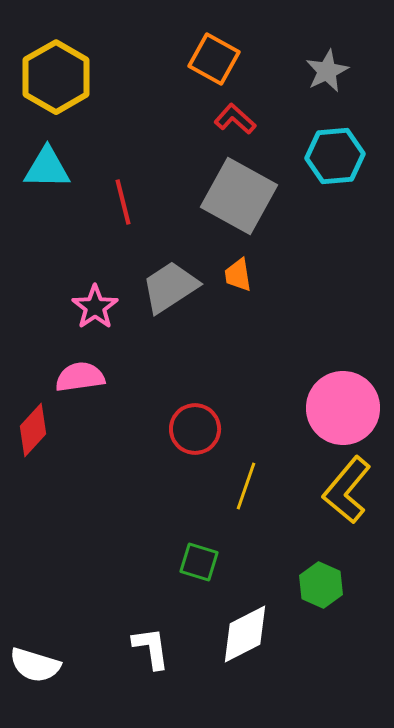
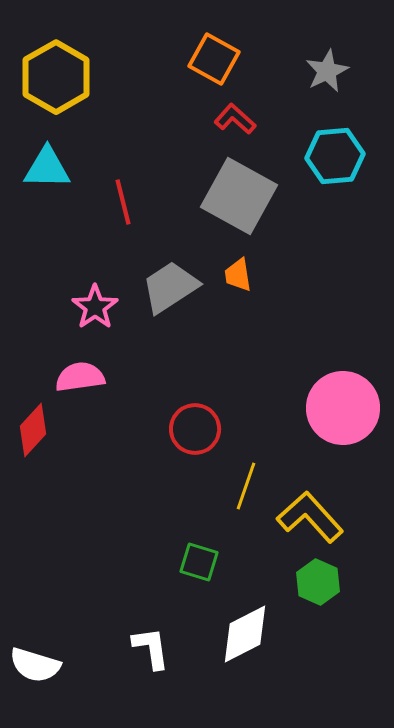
yellow L-shape: moved 37 px left, 27 px down; rotated 98 degrees clockwise
green hexagon: moved 3 px left, 3 px up
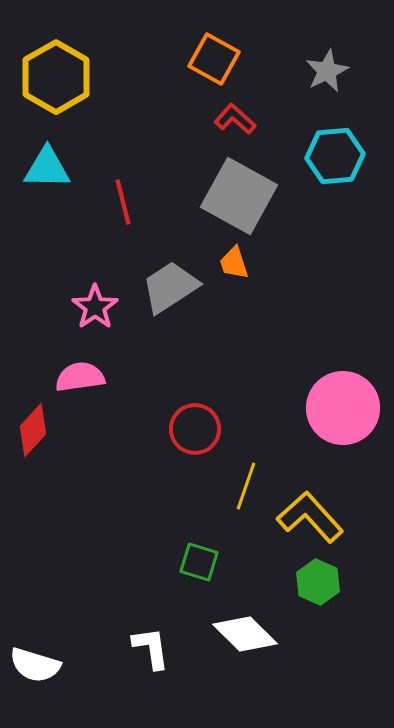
orange trapezoid: moved 4 px left, 12 px up; rotated 9 degrees counterclockwise
white diamond: rotated 72 degrees clockwise
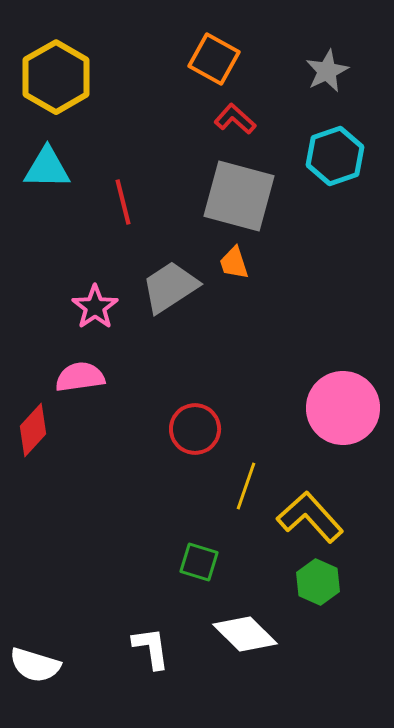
cyan hexagon: rotated 14 degrees counterclockwise
gray square: rotated 14 degrees counterclockwise
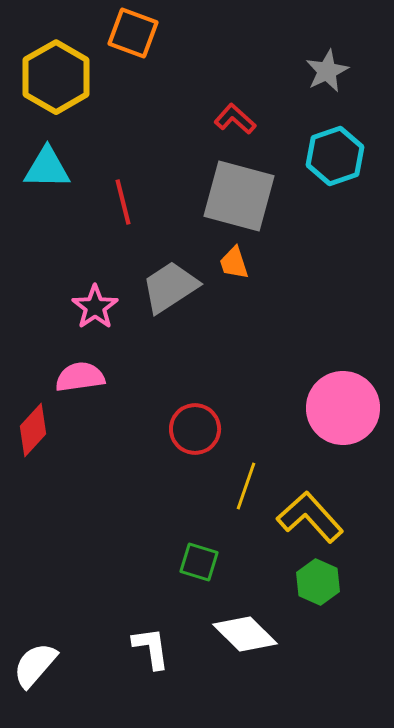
orange square: moved 81 px left, 26 px up; rotated 9 degrees counterclockwise
white semicircle: rotated 114 degrees clockwise
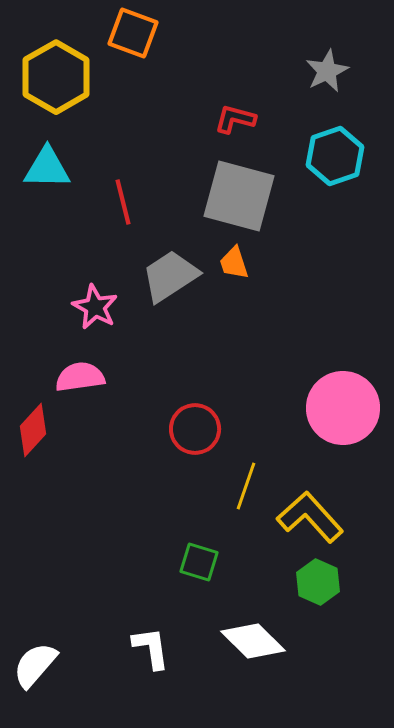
red L-shape: rotated 27 degrees counterclockwise
gray trapezoid: moved 11 px up
pink star: rotated 9 degrees counterclockwise
white diamond: moved 8 px right, 7 px down
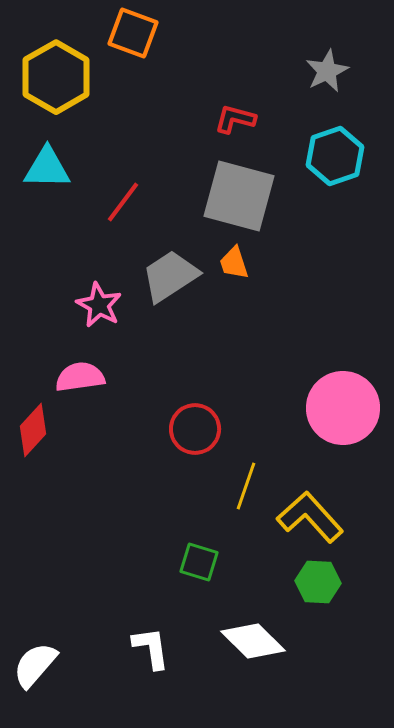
red line: rotated 51 degrees clockwise
pink star: moved 4 px right, 2 px up
green hexagon: rotated 21 degrees counterclockwise
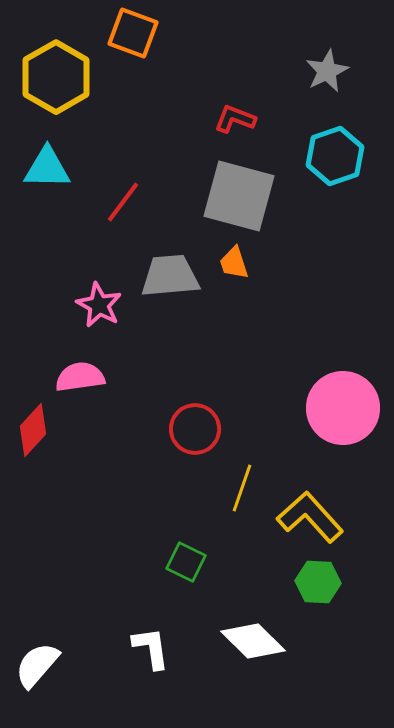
red L-shape: rotated 6 degrees clockwise
gray trapezoid: rotated 28 degrees clockwise
yellow line: moved 4 px left, 2 px down
green square: moved 13 px left; rotated 9 degrees clockwise
white semicircle: moved 2 px right
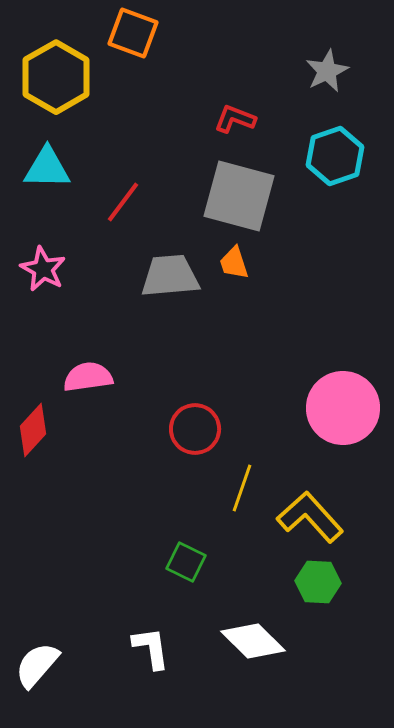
pink star: moved 56 px left, 36 px up
pink semicircle: moved 8 px right
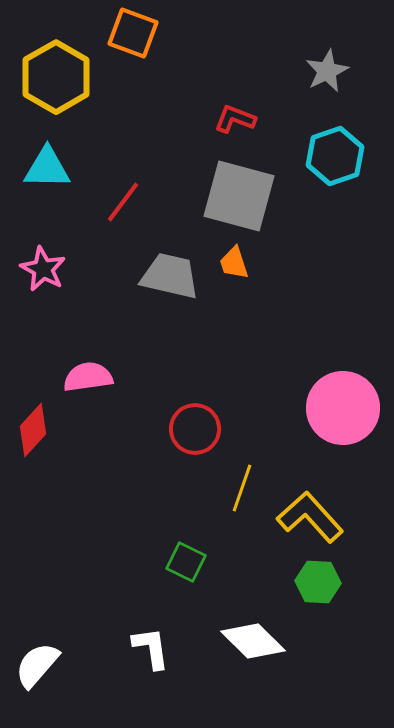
gray trapezoid: rotated 18 degrees clockwise
